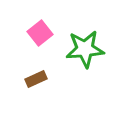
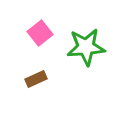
green star: moved 1 px right, 2 px up
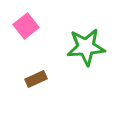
pink square: moved 14 px left, 7 px up
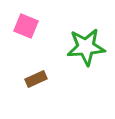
pink square: rotated 30 degrees counterclockwise
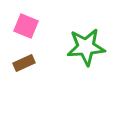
brown rectangle: moved 12 px left, 16 px up
